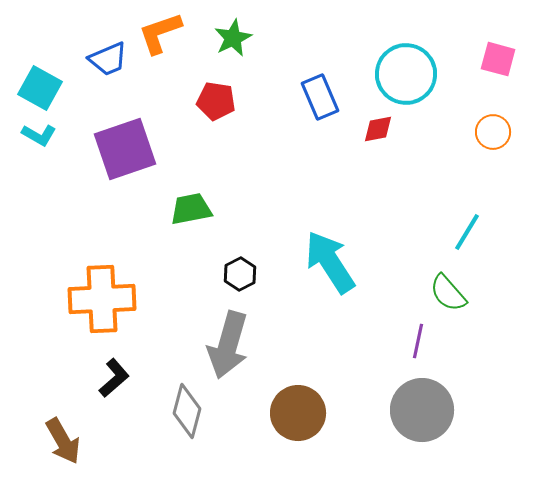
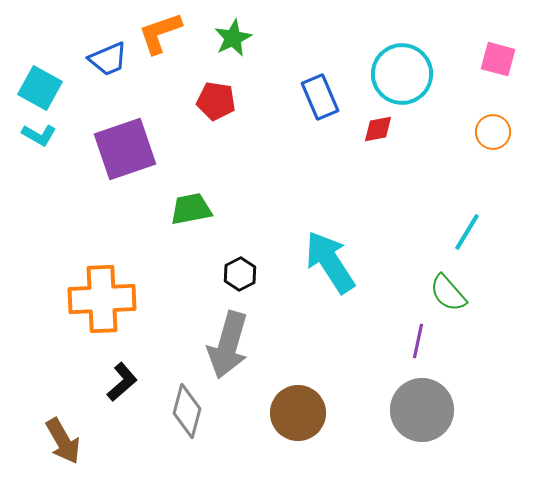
cyan circle: moved 4 px left
black L-shape: moved 8 px right, 4 px down
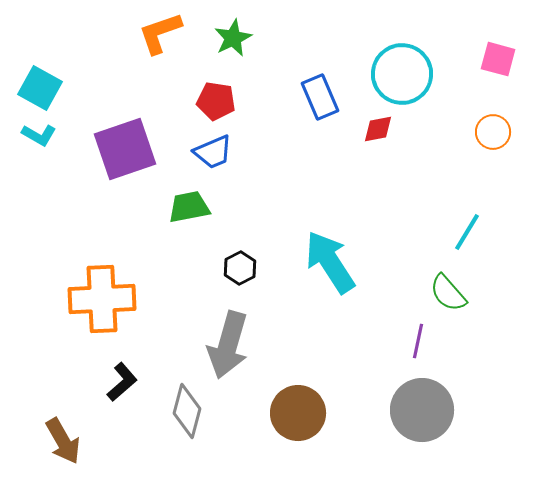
blue trapezoid: moved 105 px right, 93 px down
green trapezoid: moved 2 px left, 2 px up
black hexagon: moved 6 px up
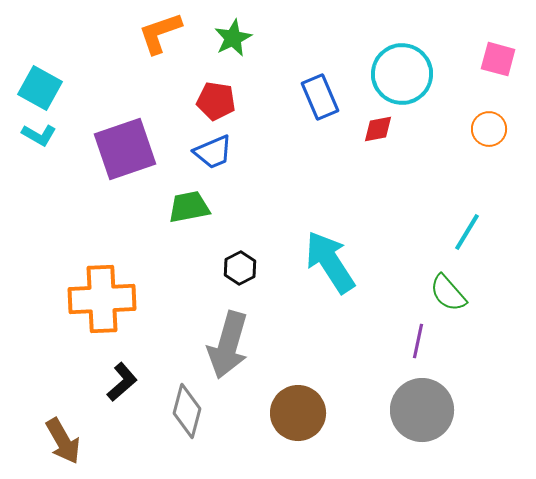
orange circle: moved 4 px left, 3 px up
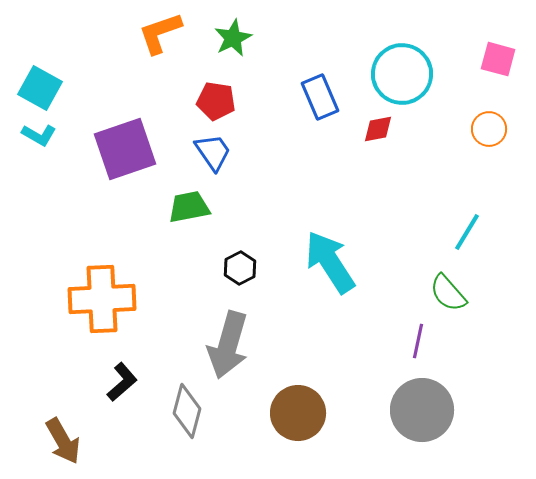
blue trapezoid: rotated 102 degrees counterclockwise
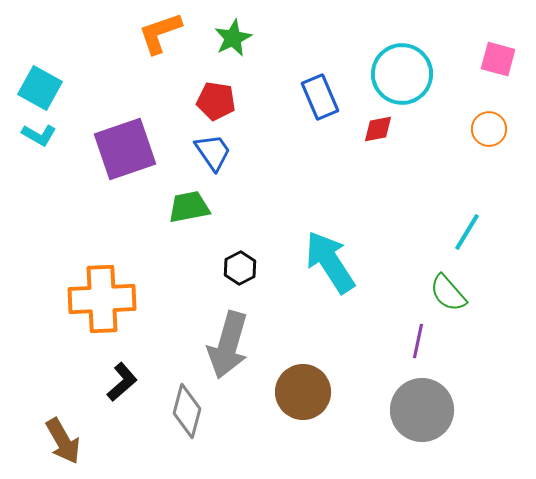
brown circle: moved 5 px right, 21 px up
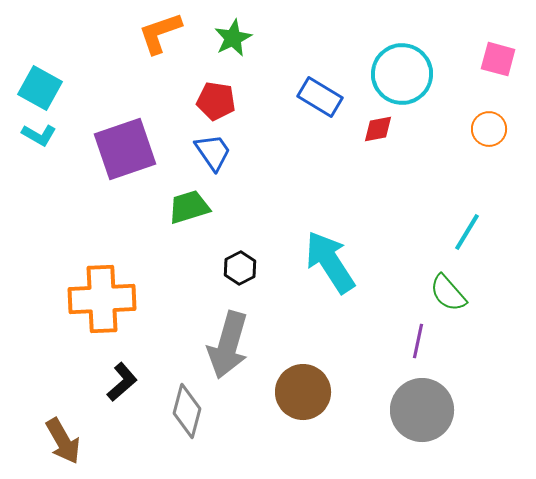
blue rectangle: rotated 36 degrees counterclockwise
green trapezoid: rotated 6 degrees counterclockwise
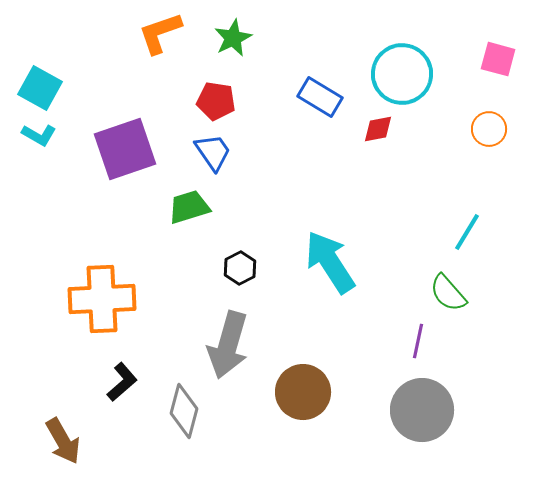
gray diamond: moved 3 px left
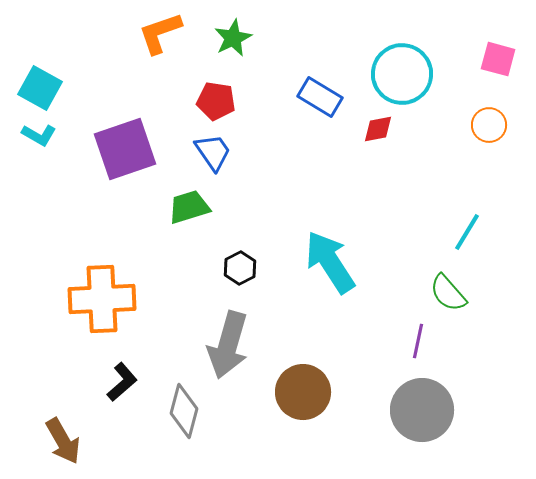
orange circle: moved 4 px up
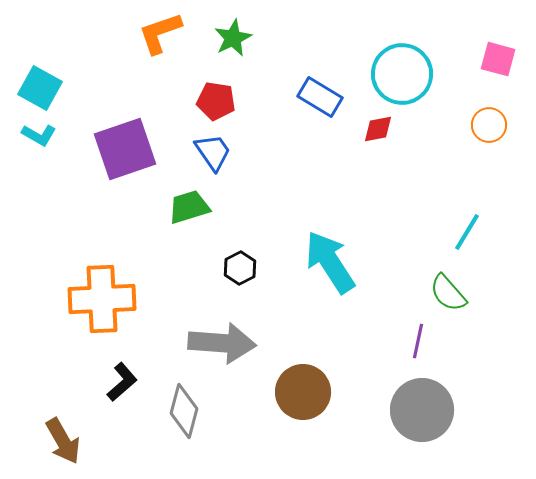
gray arrow: moved 6 px left, 2 px up; rotated 102 degrees counterclockwise
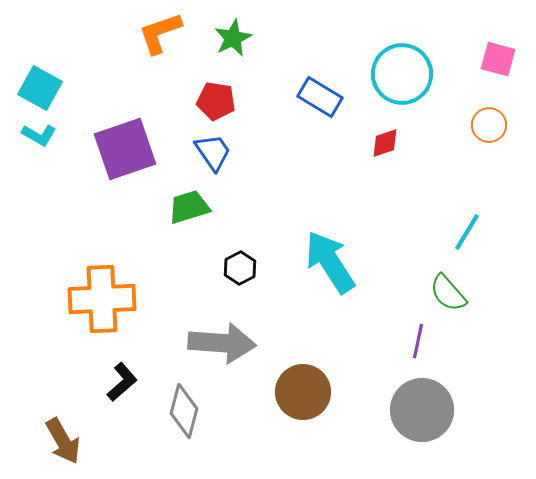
red diamond: moved 7 px right, 14 px down; rotated 8 degrees counterclockwise
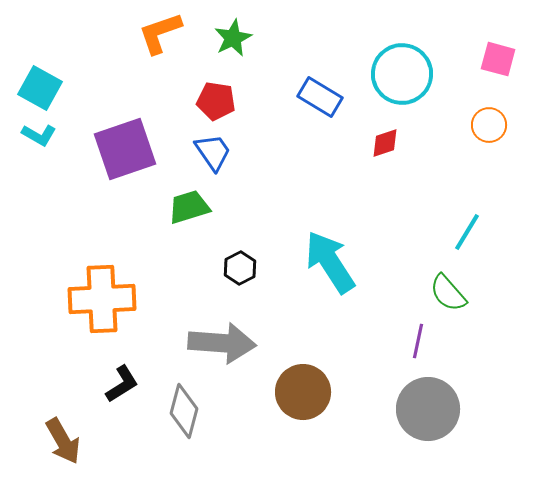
black L-shape: moved 2 px down; rotated 9 degrees clockwise
gray circle: moved 6 px right, 1 px up
